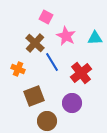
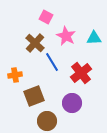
cyan triangle: moved 1 px left
orange cross: moved 3 px left, 6 px down; rotated 32 degrees counterclockwise
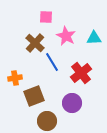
pink square: rotated 24 degrees counterclockwise
orange cross: moved 3 px down
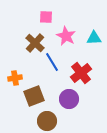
purple circle: moved 3 px left, 4 px up
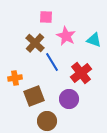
cyan triangle: moved 2 px down; rotated 21 degrees clockwise
